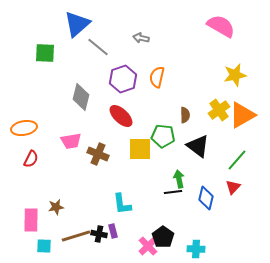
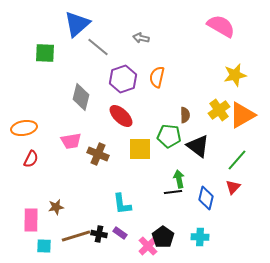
green pentagon: moved 6 px right
purple rectangle: moved 7 px right, 2 px down; rotated 40 degrees counterclockwise
cyan cross: moved 4 px right, 12 px up
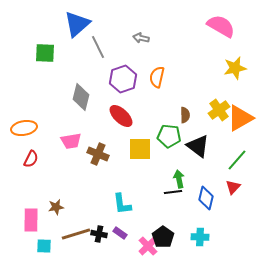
gray line: rotated 25 degrees clockwise
yellow star: moved 7 px up
orange triangle: moved 2 px left, 3 px down
brown line: moved 2 px up
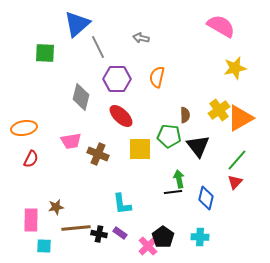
purple hexagon: moved 6 px left; rotated 20 degrees clockwise
black triangle: rotated 15 degrees clockwise
red triangle: moved 2 px right, 5 px up
brown line: moved 6 px up; rotated 12 degrees clockwise
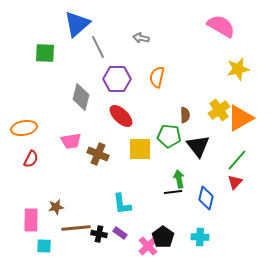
yellow star: moved 3 px right, 1 px down
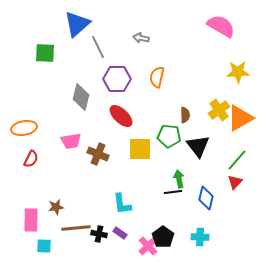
yellow star: moved 3 px down; rotated 10 degrees clockwise
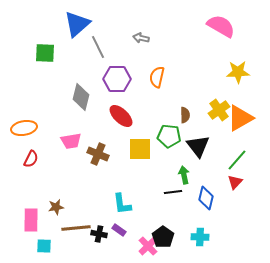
green arrow: moved 5 px right, 4 px up
purple rectangle: moved 1 px left, 3 px up
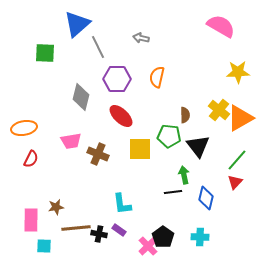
yellow cross: rotated 15 degrees counterclockwise
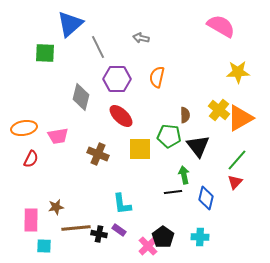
blue triangle: moved 7 px left
pink trapezoid: moved 13 px left, 5 px up
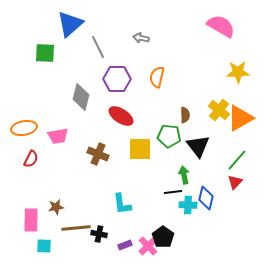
red ellipse: rotated 10 degrees counterclockwise
purple rectangle: moved 6 px right, 15 px down; rotated 56 degrees counterclockwise
cyan cross: moved 12 px left, 32 px up
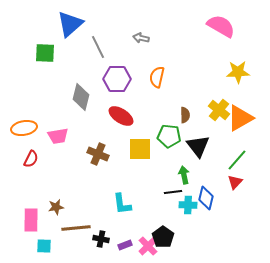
black cross: moved 2 px right, 5 px down
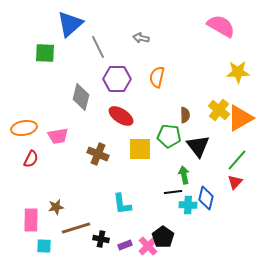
brown line: rotated 12 degrees counterclockwise
